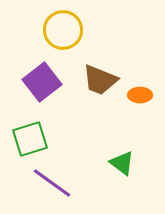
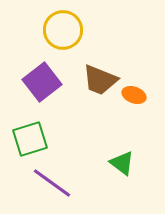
orange ellipse: moved 6 px left; rotated 20 degrees clockwise
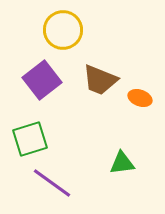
purple square: moved 2 px up
orange ellipse: moved 6 px right, 3 px down
green triangle: rotated 44 degrees counterclockwise
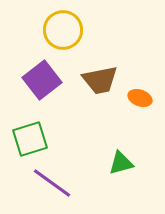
brown trapezoid: rotated 33 degrees counterclockwise
green triangle: moved 1 px left; rotated 8 degrees counterclockwise
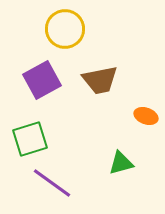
yellow circle: moved 2 px right, 1 px up
purple square: rotated 9 degrees clockwise
orange ellipse: moved 6 px right, 18 px down
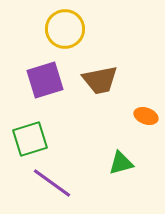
purple square: moved 3 px right; rotated 12 degrees clockwise
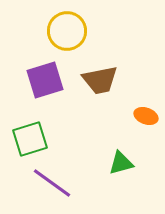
yellow circle: moved 2 px right, 2 px down
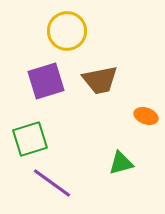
purple square: moved 1 px right, 1 px down
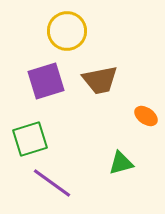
orange ellipse: rotated 15 degrees clockwise
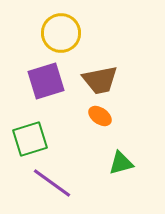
yellow circle: moved 6 px left, 2 px down
orange ellipse: moved 46 px left
